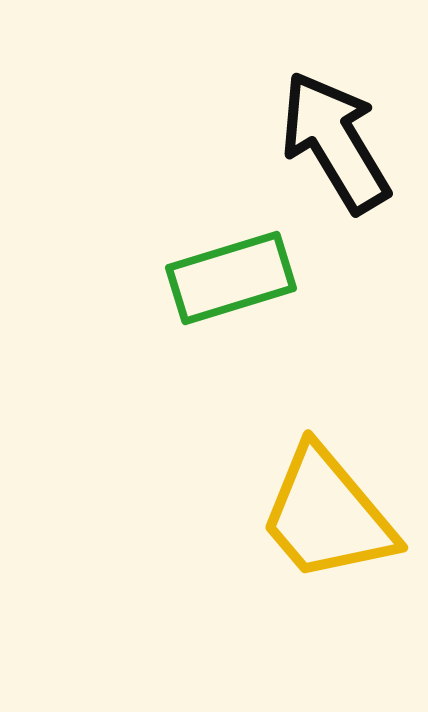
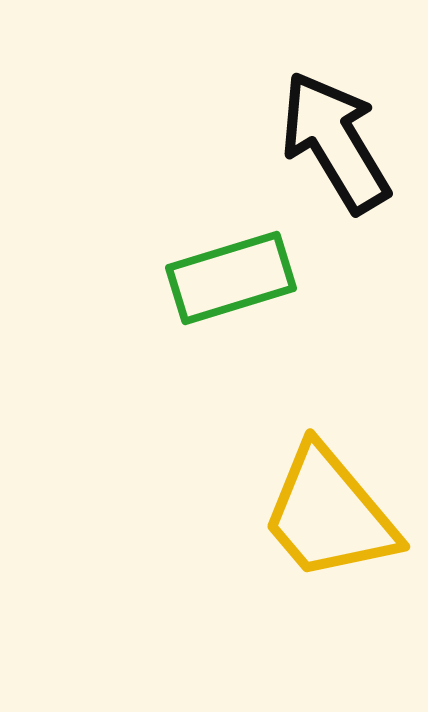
yellow trapezoid: moved 2 px right, 1 px up
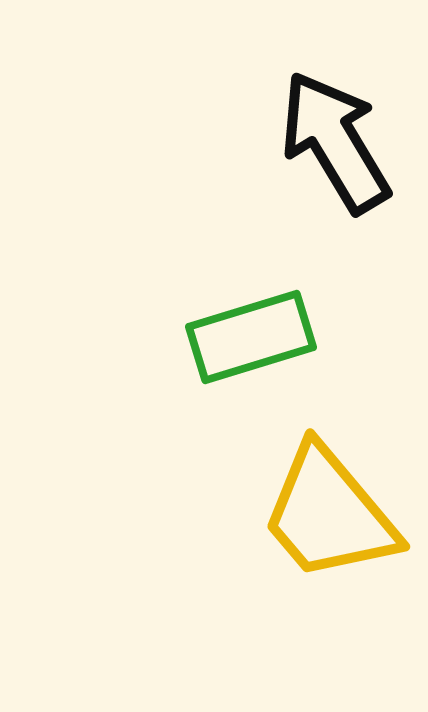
green rectangle: moved 20 px right, 59 px down
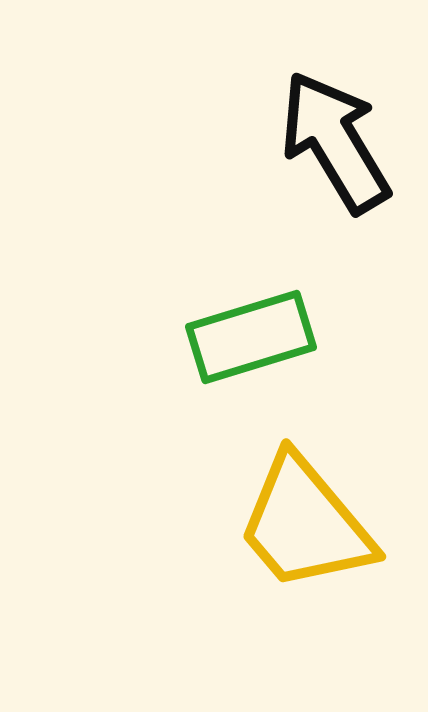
yellow trapezoid: moved 24 px left, 10 px down
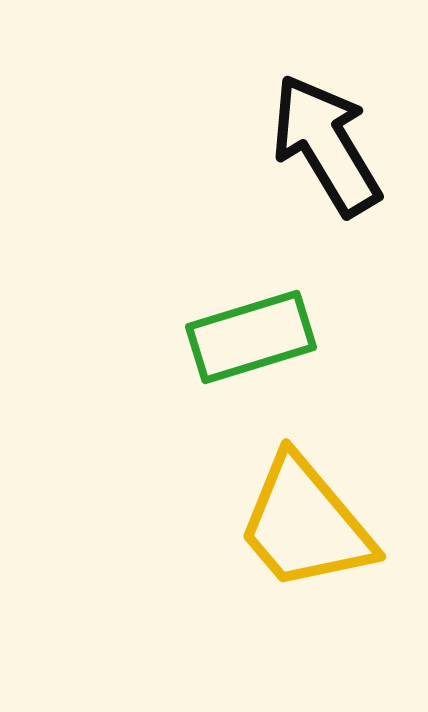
black arrow: moved 9 px left, 3 px down
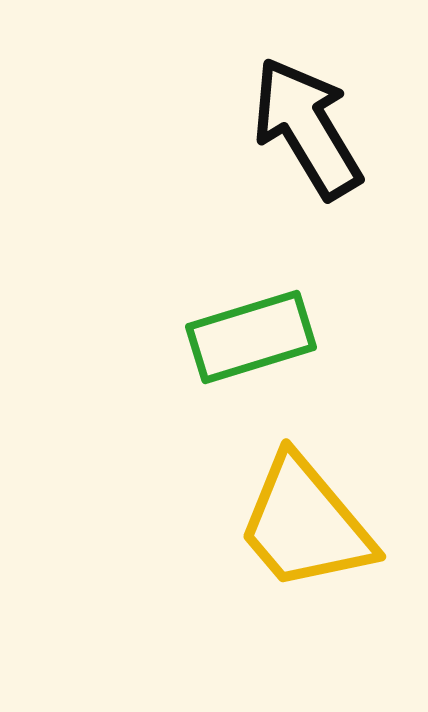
black arrow: moved 19 px left, 17 px up
